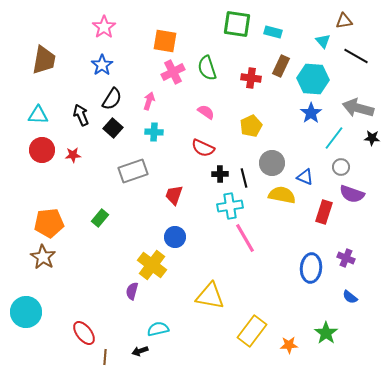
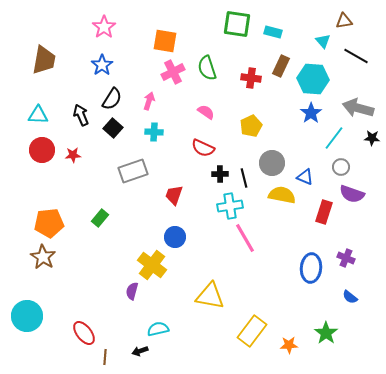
cyan circle at (26, 312): moved 1 px right, 4 px down
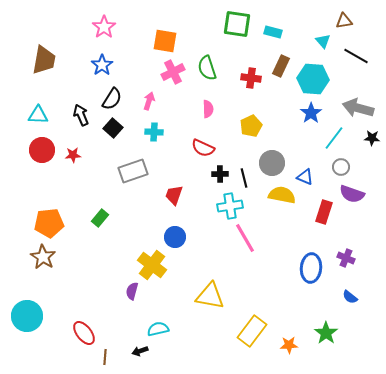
pink semicircle at (206, 112): moved 2 px right, 3 px up; rotated 54 degrees clockwise
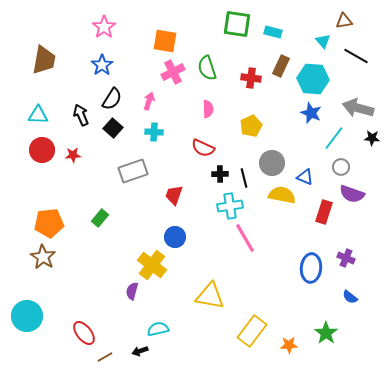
blue star at (311, 113): rotated 15 degrees counterclockwise
brown line at (105, 357): rotated 56 degrees clockwise
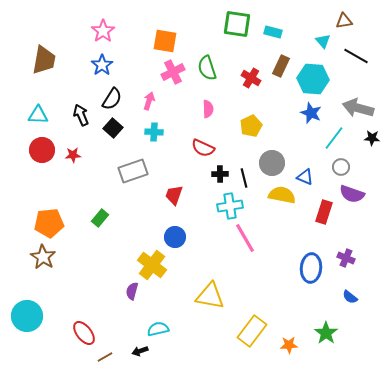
pink star at (104, 27): moved 1 px left, 4 px down
red cross at (251, 78): rotated 24 degrees clockwise
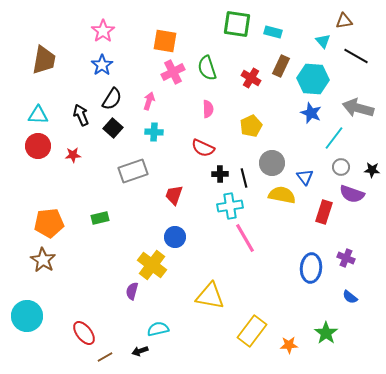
black star at (372, 138): moved 32 px down
red circle at (42, 150): moved 4 px left, 4 px up
blue triangle at (305, 177): rotated 30 degrees clockwise
green rectangle at (100, 218): rotated 36 degrees clockwise
brown star at (43, 257): moved 3 px down
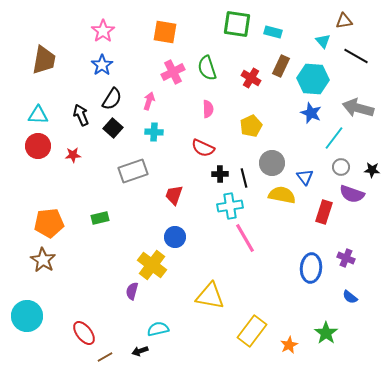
orange square at (165, 41): moved 9 px up
orange star at (289, 345): rotated 24 degrees counterclockwise
